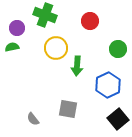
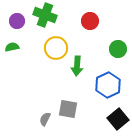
purple circle: moved 7 px up
gray semicircle: moved 12 px right; rotated 64 degrees clockwise
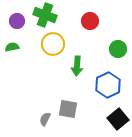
yellow circle: moved 3 px left, 4 px up
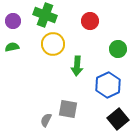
purple circle: moved 4 px left
gray semicircle: moved 1 px right, 1 px down
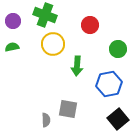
red circle: moved 4 px down
blue hexagon: moved 1 px right, 1 px up; rotated 15 degrees clockwise
gray semicircle: rotated 152 degrees clockwise
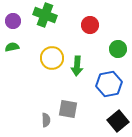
yellow circle: moved 1 px left, 14 px down
black square: moved 2 px down
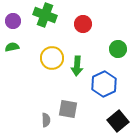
red circle: moved 7 px left, 1 px up
blue hexagon: moved 5 px left; rotated 15 degrees counterclockwise
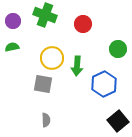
gray square: moved 25 px left, 25 px up
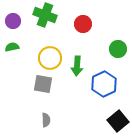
yellow circle: moved 2 px left
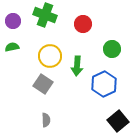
green circle: moved 6 px left
yellow circle: moved 2 px up
gray square: rotated 24 degrees clockwise
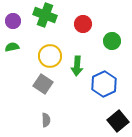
green circle: moved 8 px up
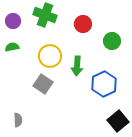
gray semicircle: moved 28 px left
